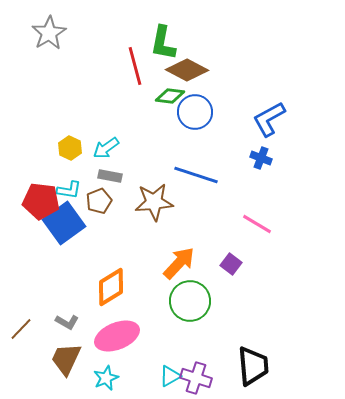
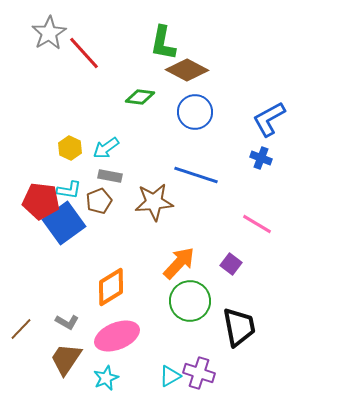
red line: moved 51 px left, 13 px up; rotated 27 degrees counterclockwise
green diamond: moved 30 px left, 1 px down
brown trapezoid: rotated 9 degrees clockwise
black trapezoid: moved 14 px left, 39 px up; rotated 6 degrees counterclockwise
purple cross: moved 3 px right, 5 px up
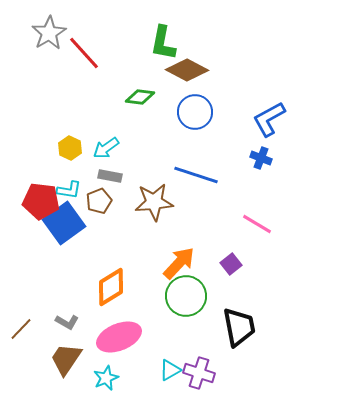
purple square: rotated 15 degrees clockwise
green circle: moved 4 px left, 5 px up
pink ellipse: moved 2 px right, 1 px down
cyan triangle: moved 6 px up
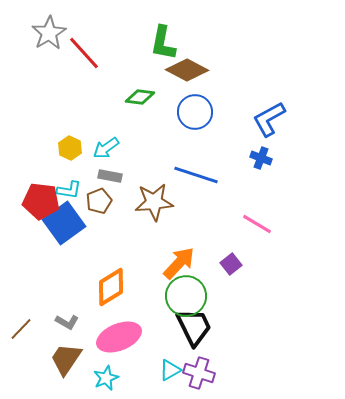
black trapezoid: moved 45 px left; rotated 15 degrees counterclockwise
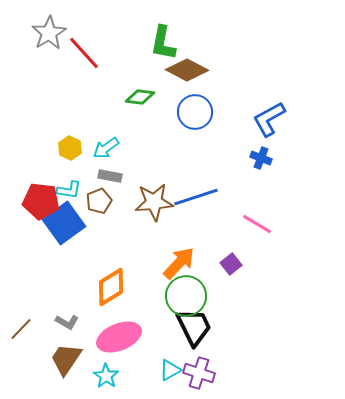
blue line: moved 22 px down; rotated 36 degrees counterclockwise
cyan star: moved 2 px up; rotated 15 degrees counterclockwise
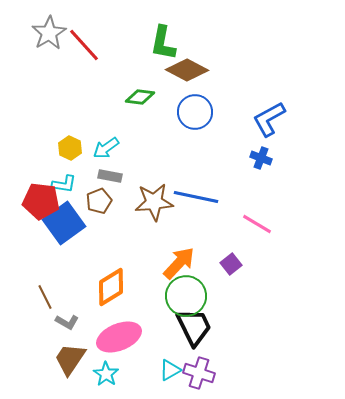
red line: moved 8 px up
cyan L-shape: moved 5 px left, 6 px up
blue line: rotated 30 degrees clockwise
brown line: moved 24 px right, 32 px up; rotated 70 degrees counterclockwise
brown trapezoid: moved 4 px right
cyan star: moved 2 px up
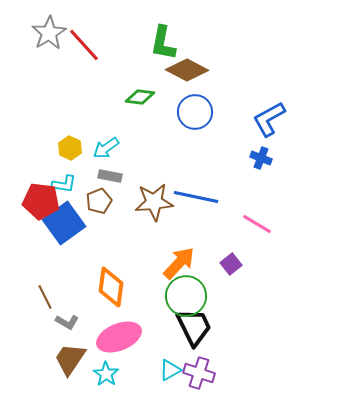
orange diamond: rotated 51 degrees counterclockwise
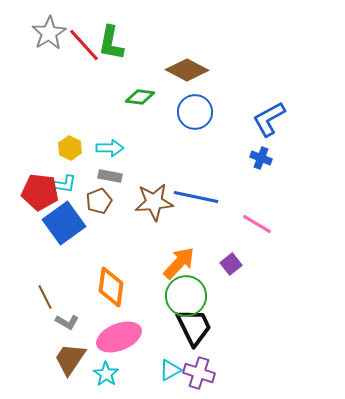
green L-shape: moved 52 px left
cyan arrow: moved 4 px right; rotated 144 degrees counterclockwise
red pentagon: moved 1 px left, 9 px up
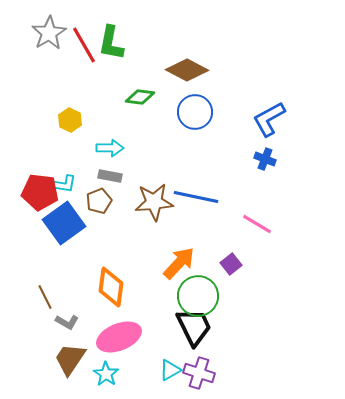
red line: rotated 12 degrees clockwise
yellow hexagon: moved 28 px up
blue cross: moved 4 px right, 1 px down
green circle: moved 12 px right
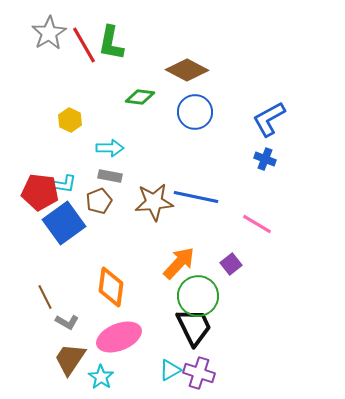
cyan star: moved 5 px left, 3 px down
